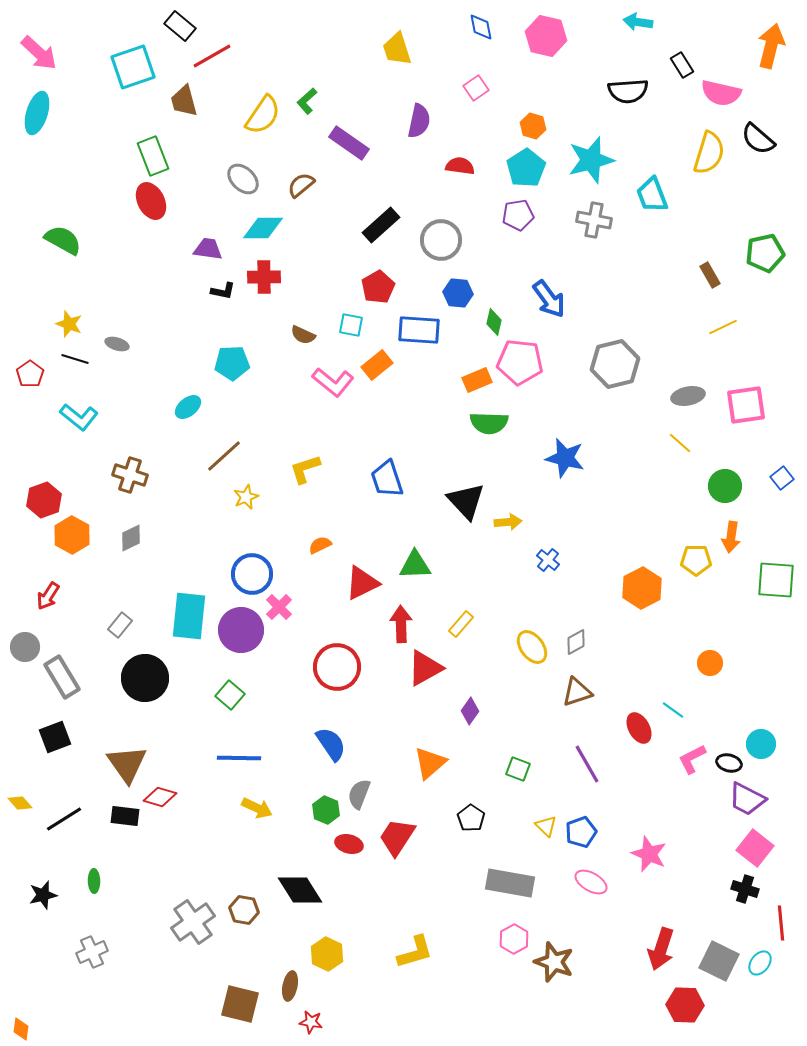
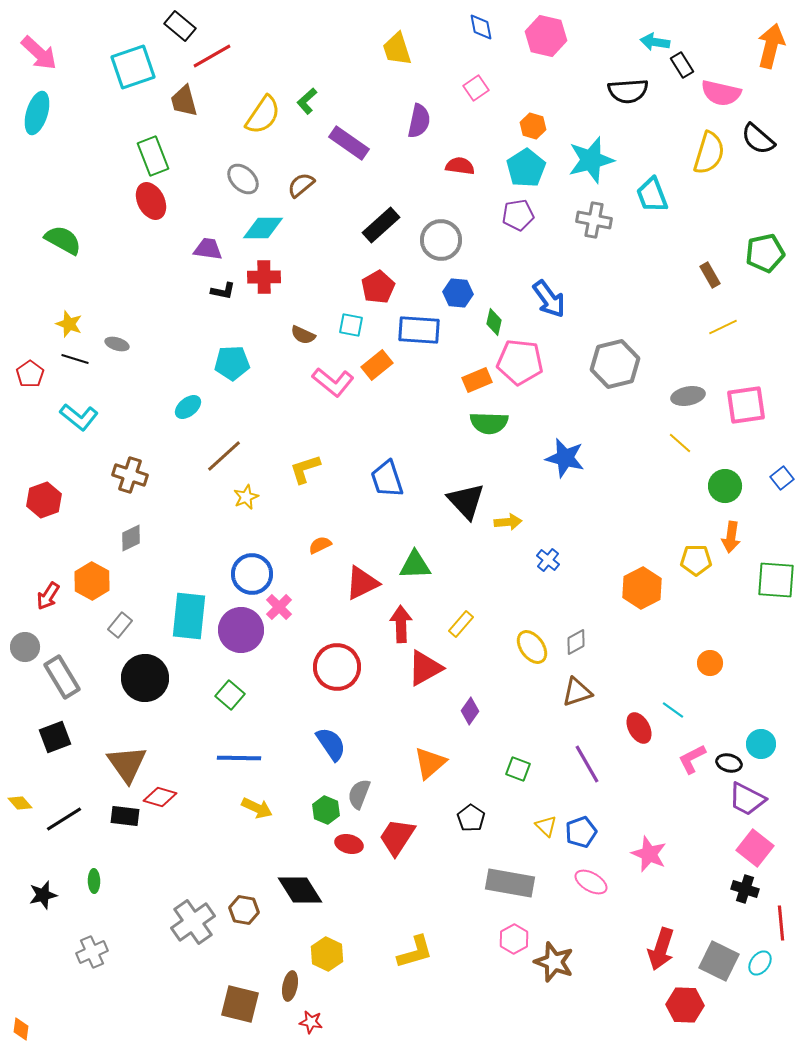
cyan arrow at (638, 22): moved 17 px right, 20 px down
orange hexagon at (72, 535): moved 20 px right, 46 px down
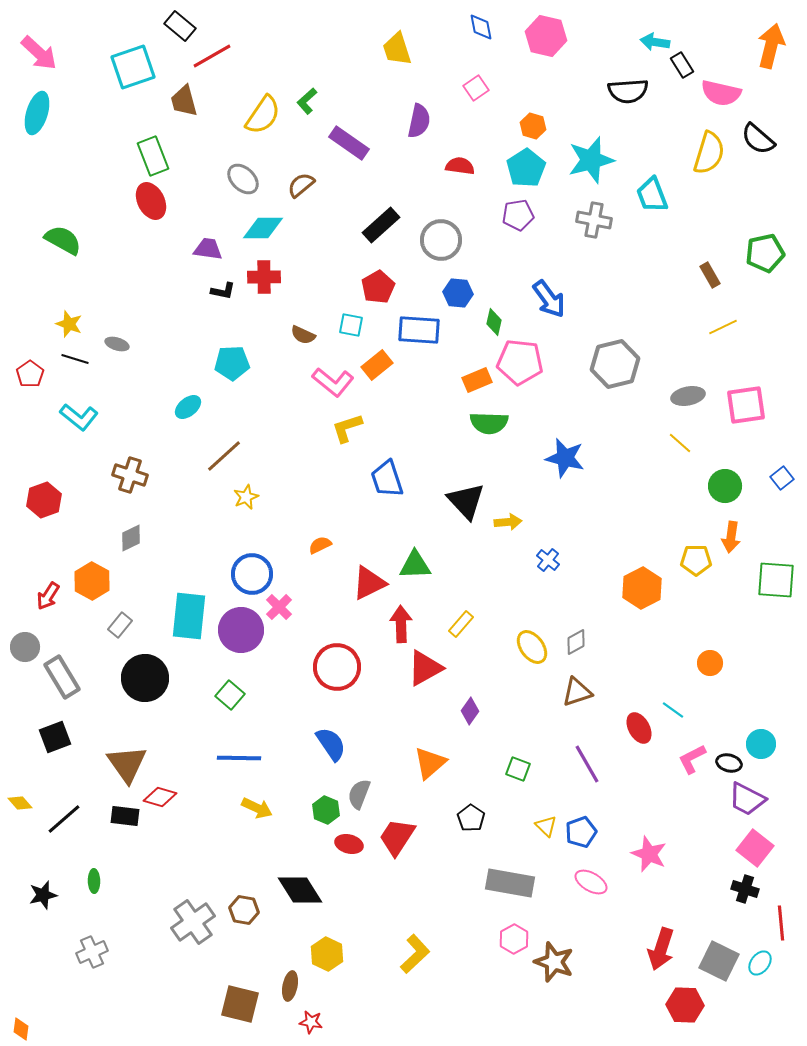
yellow L-shape at (305, 469): moved 42 px right, 41 px up
red triangle at (362, 583): moved 7 px right
black line at (64, 819): rotated 9 degrees counterclockwise
yellow L-shape at (415, 952): moved 2 px down; rotated 27 degrees counterclockwise
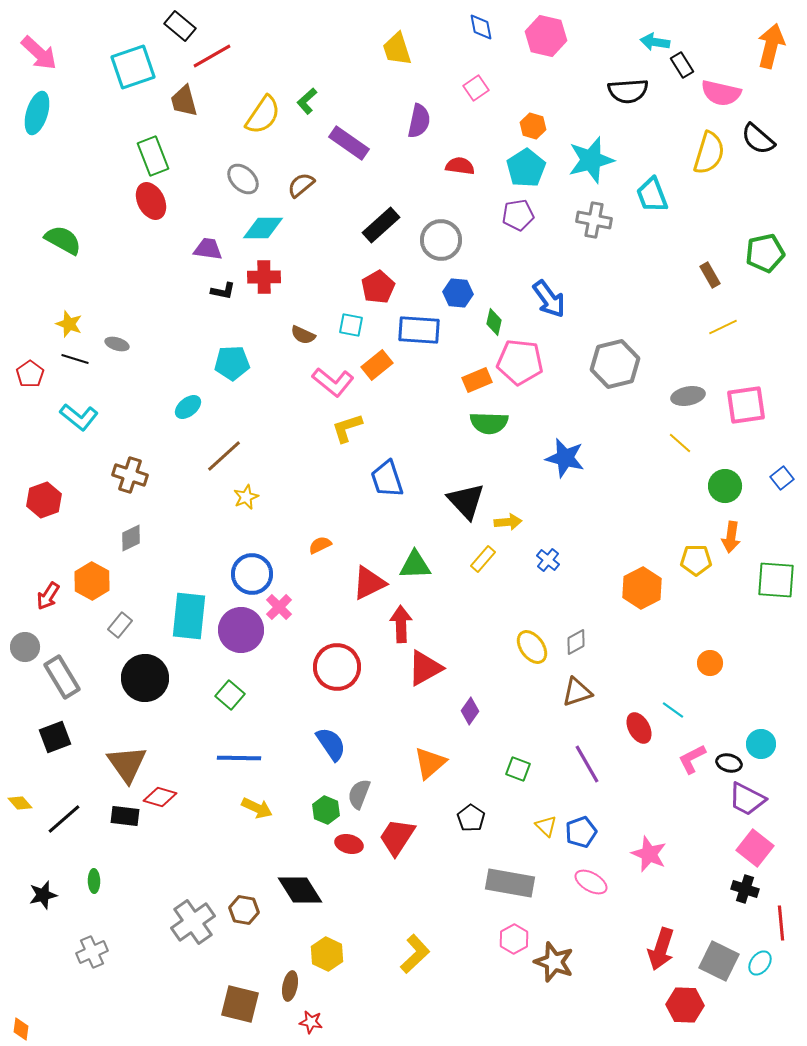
yellow rectangle at (461, 624): moved 22 px right, 65 px up
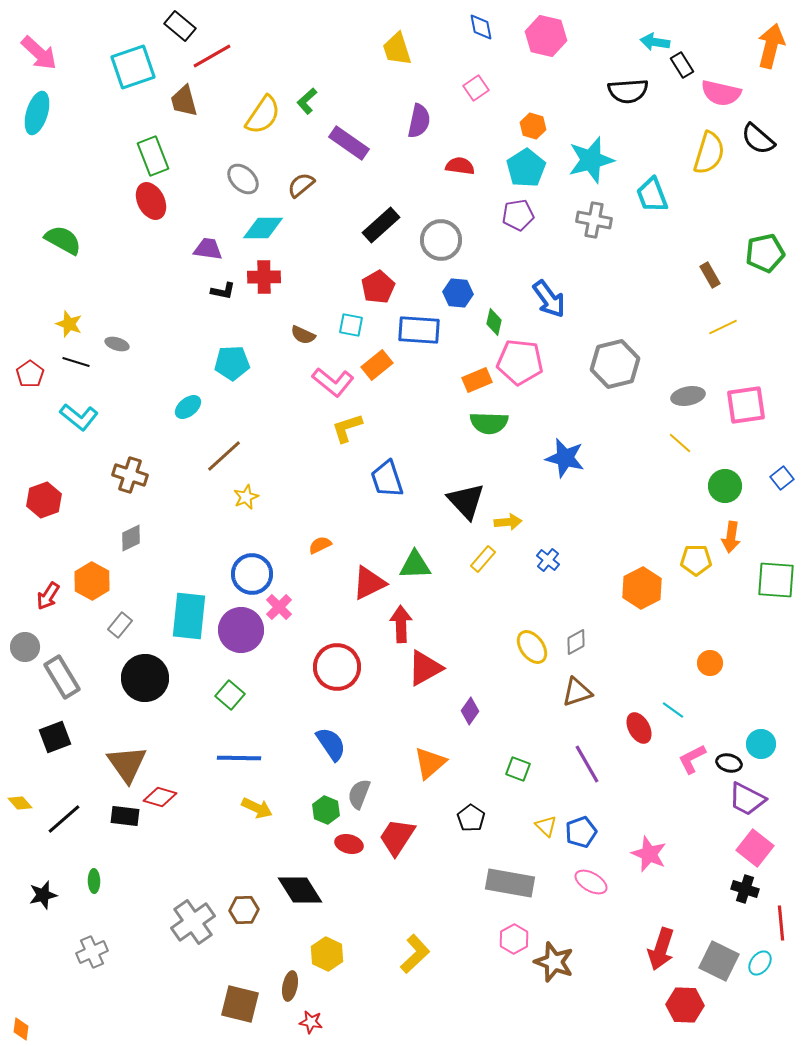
black line at (75, 359): moved 1 px right, 3 px down
brown hexagon at (244, 910): rotated 12 degrees counterclockwise
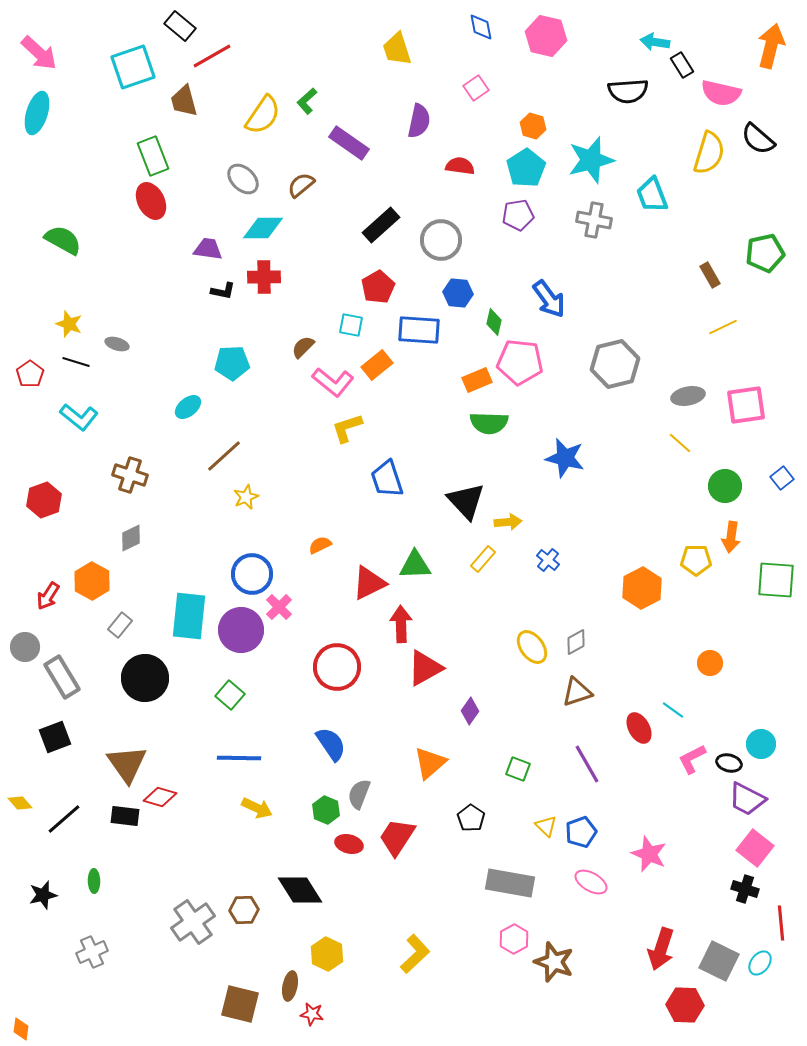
brown semicircle at (303, 335): moved 12 px down; rotated 110 degrees clockwise
red star at (311, 1022): moved 1 px right, 8 px up
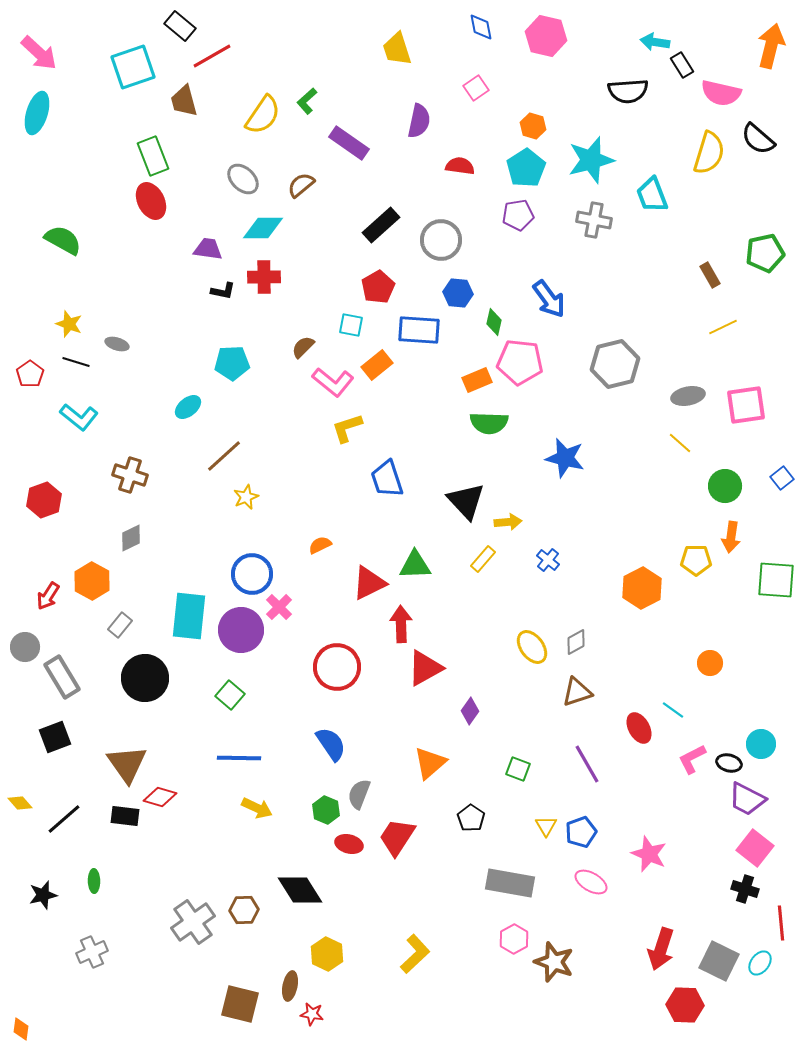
yellow triangle at (546, 826): rotated 15 degrees clockwise
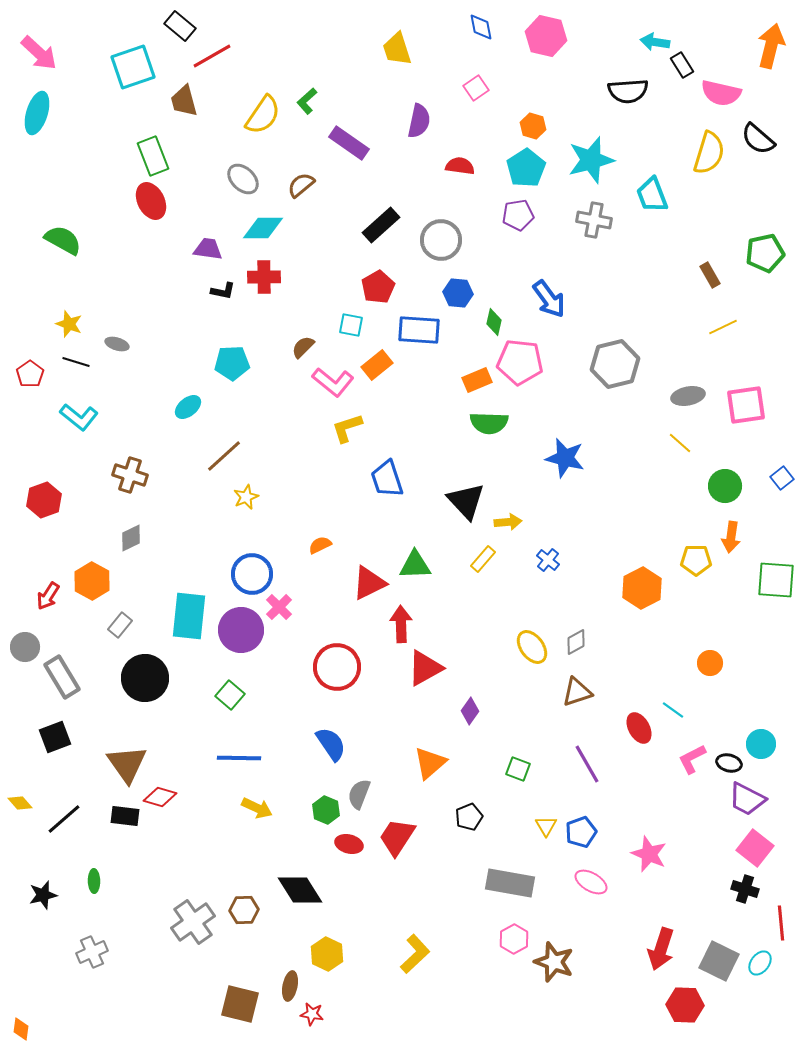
black pentagon at (471, 818): moved 2 px left, 1 px up; rotated 16 degrees clockwise
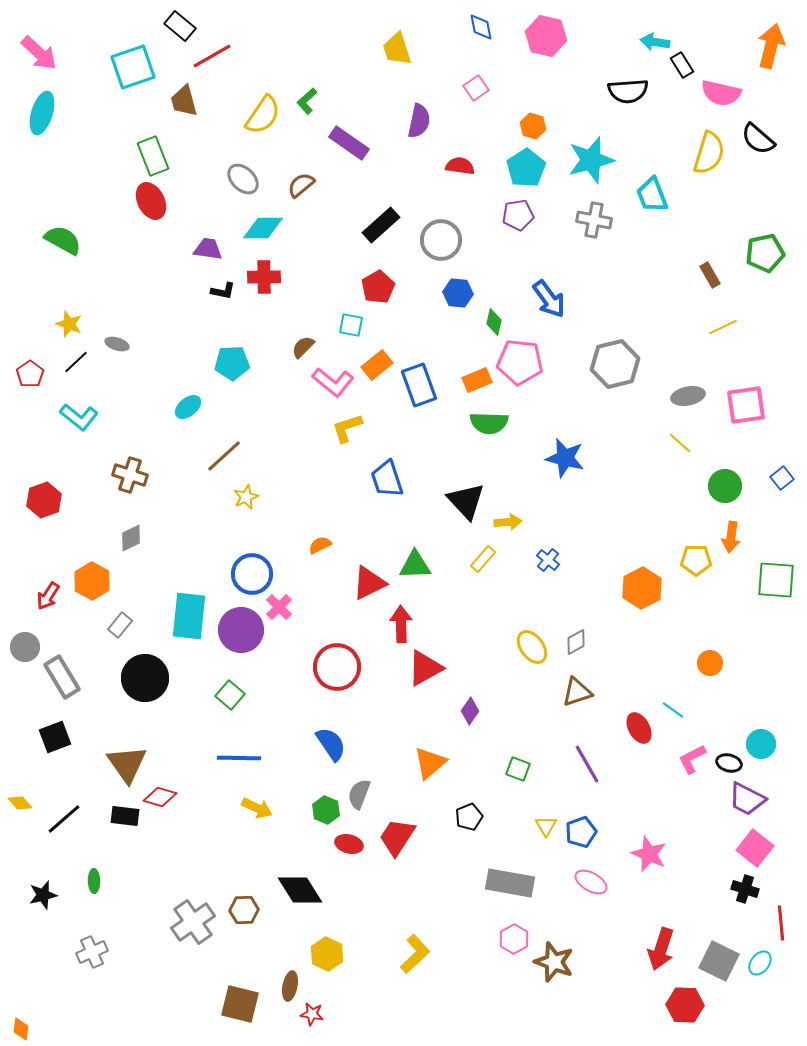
cyan ellipse at (37, 113): moved 5 px right
blue rectangle at (419, 330): moved 55 px down; rotated 66 degrees clockwise
black line at (76, 362): rotated 60 degrees counterclockwise
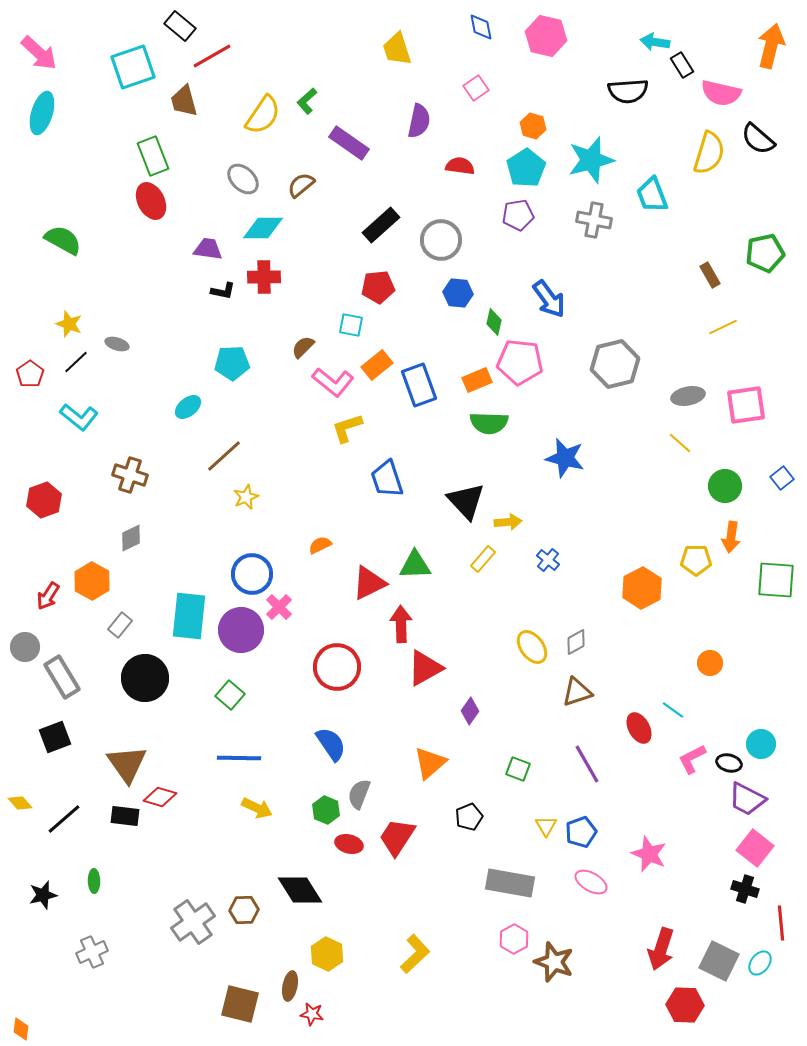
red pentagon at (378, 287): rotated 24 degrees clockwise
